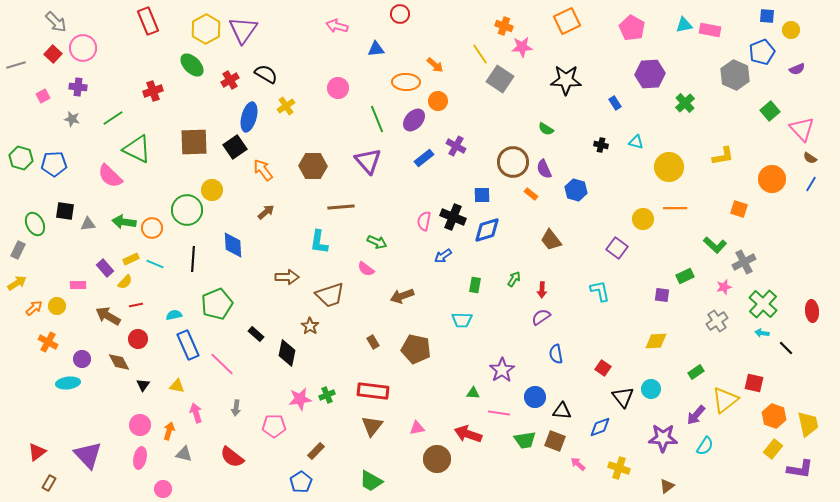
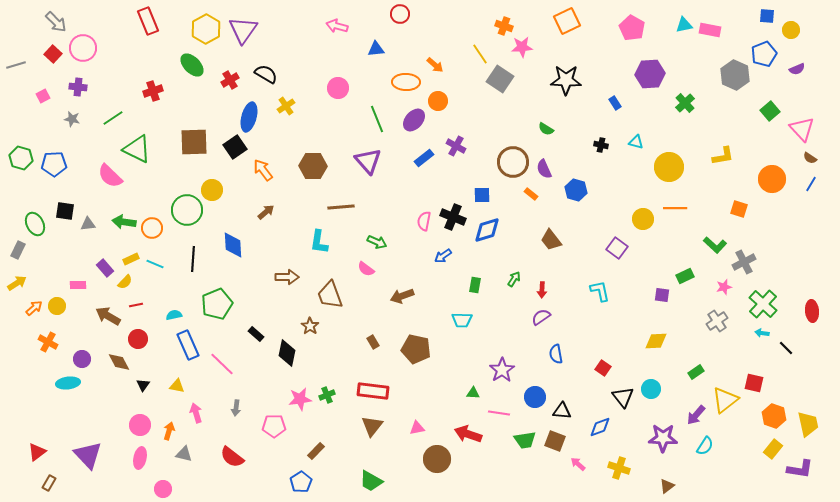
blue pentagon at (762, 52): moved 2 px right, 2 px down
brown trapezoid at (330, 295): rotated 88 degrees clockwise
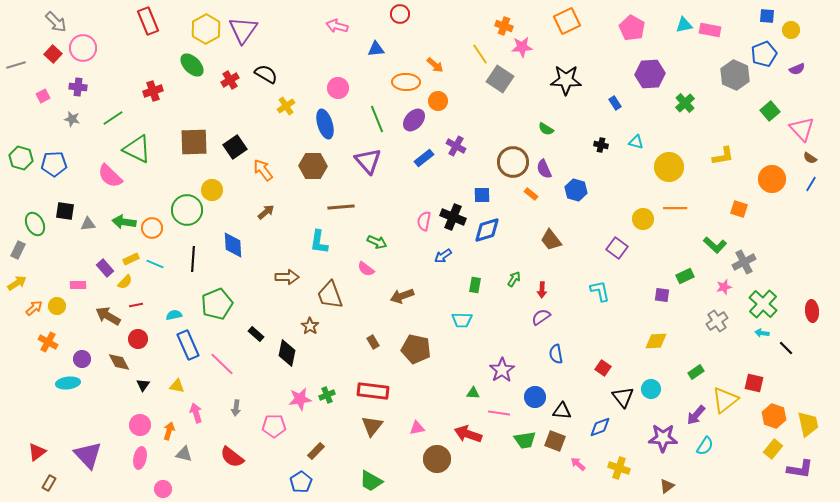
blue ellipse at (249, 117): moved 76 px right, 7 px down; rotated 32 degrees counterclockwise
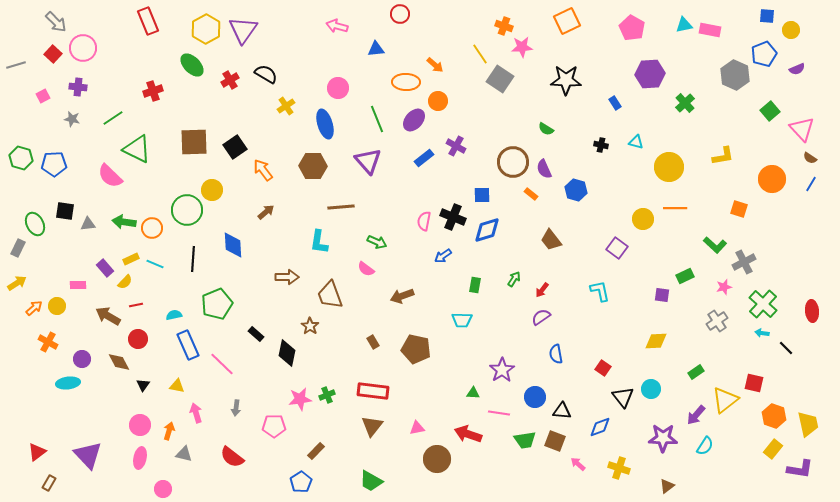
gray rectangle at (18, 250): moved 2 px up
red arrow at (542, 290): rotated 35 degrees clockwise
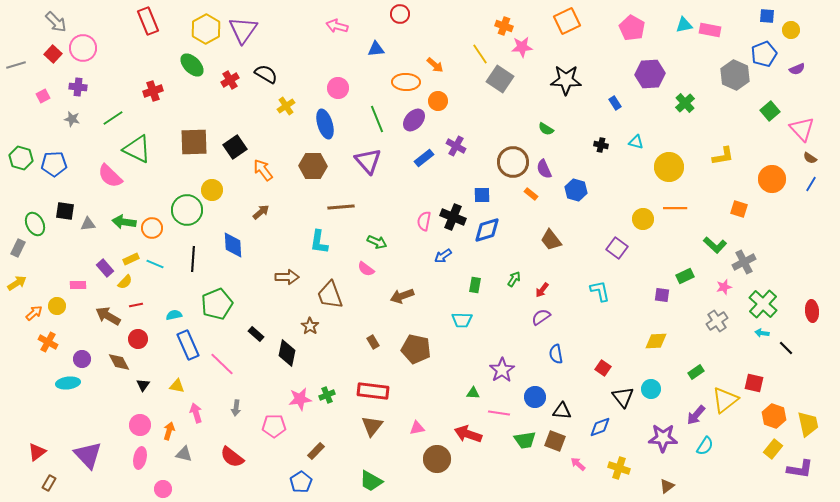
brown arrow at (266, 212): moved 5 px left
orange arrow at (34, 308): moved 5 px down
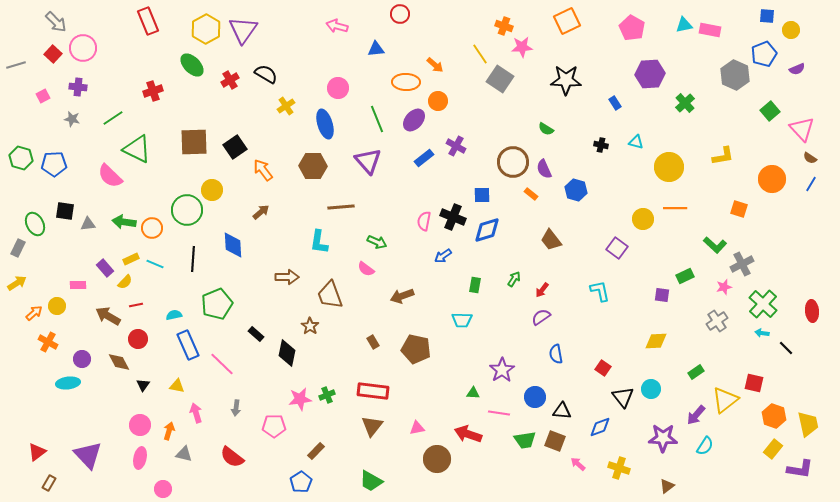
gray cross at (744, 262): moved 2 px left, 2 px down
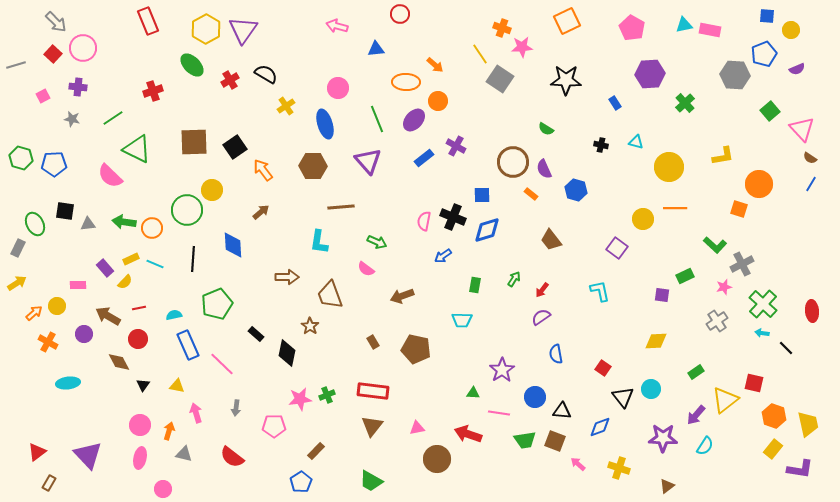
orange cross at (504, 26): moved 2 px left, 2 px down
gray hexagon at (735, 75): rotated 20 degrees counterclockwise
orange circle at (772, 179): moved 13 px left, 5 px down
red line at (136, 305): moved 3 px right, 3 px down
purple circle at (82, 359): moved 2 px right, 25 px up
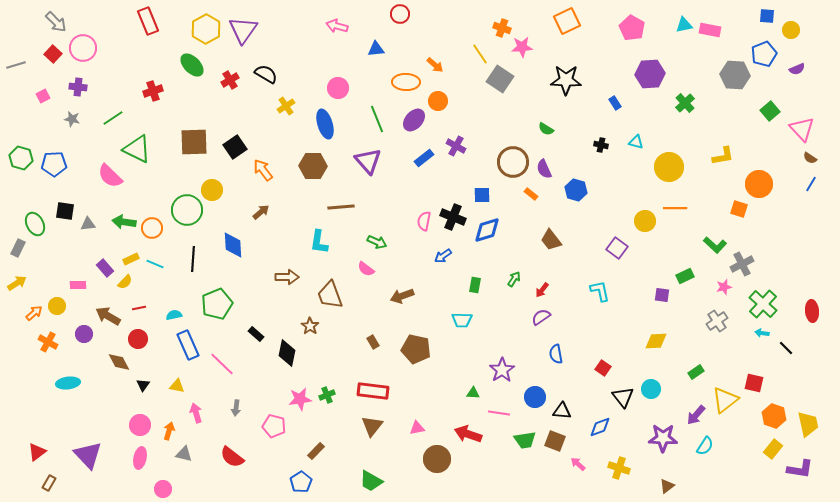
yellow circle at (643, 219): moved 2 px right, 2 px down
pink pentagon at (274, 426): rotated 15 degrees clockwise
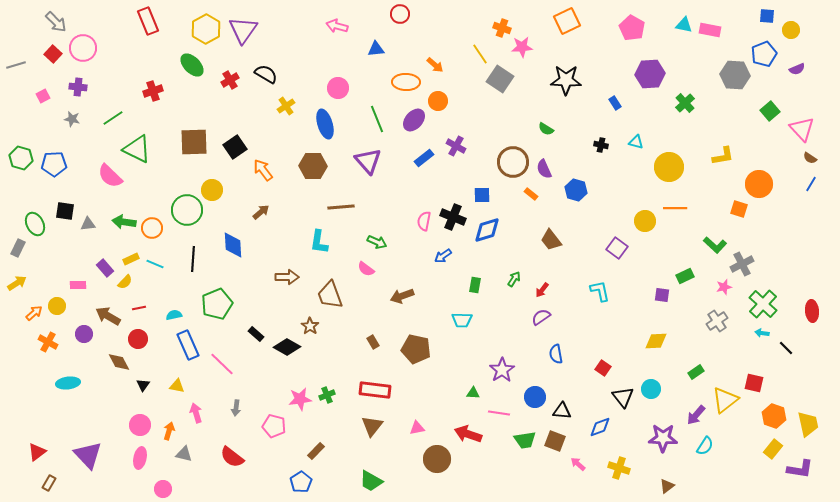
cyan triangle at (684, 25): rotated 24 degrees clockwise
black diamond at (287, 353): moved 6 px up; rotated 72 degrees counterclockwise
red rectangle at (373, 391): moved 2 px right, 1 px up
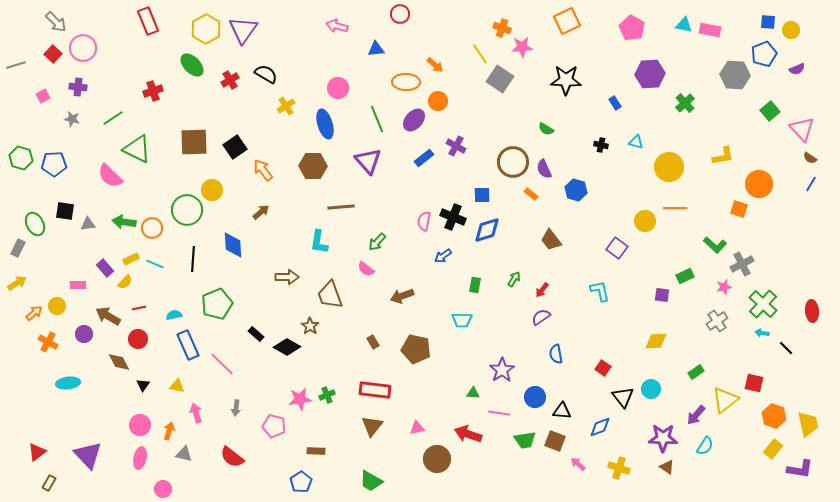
blue square at (767, 16): moved 1 px right, 6 px down
green arrow at (377, 242): rotated 108 degrees clockwise
brown rectangle at (316, 451): rotated 48 degrees clockwise
brown triangle at (667, 486): moved 19 px up; rotated 49 degrees counterclockwise
